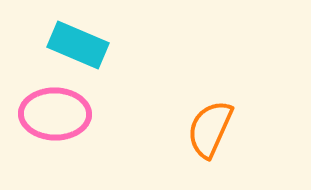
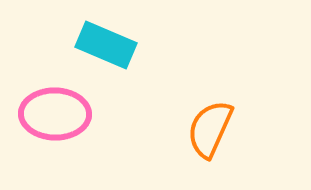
cyan rectangle: moved 28 px right
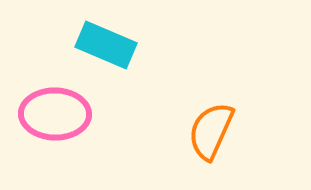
orange semicircle: moved 1 px right, 2 px down
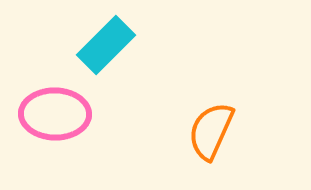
cyan rectangle: rotated 68 degrees counterclockwise
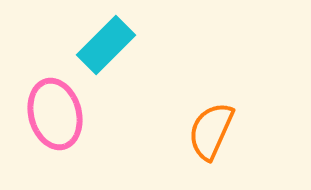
pink ellipse: rotated 74 degrees clockwise
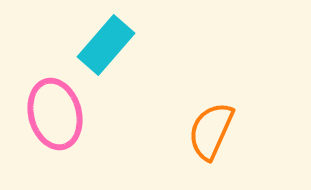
cyan rectangle: rotated 4 degrees counterclockwise
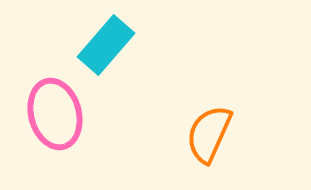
orange semicircle: moved 2 px left, 3 px down
